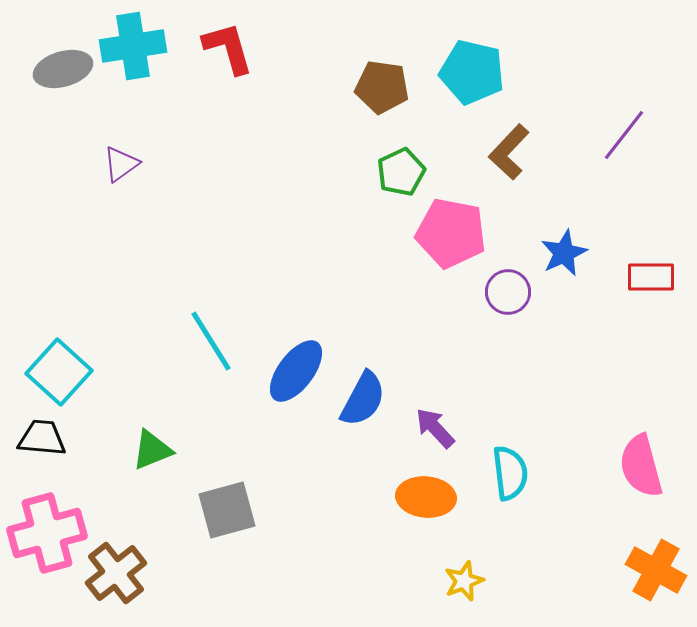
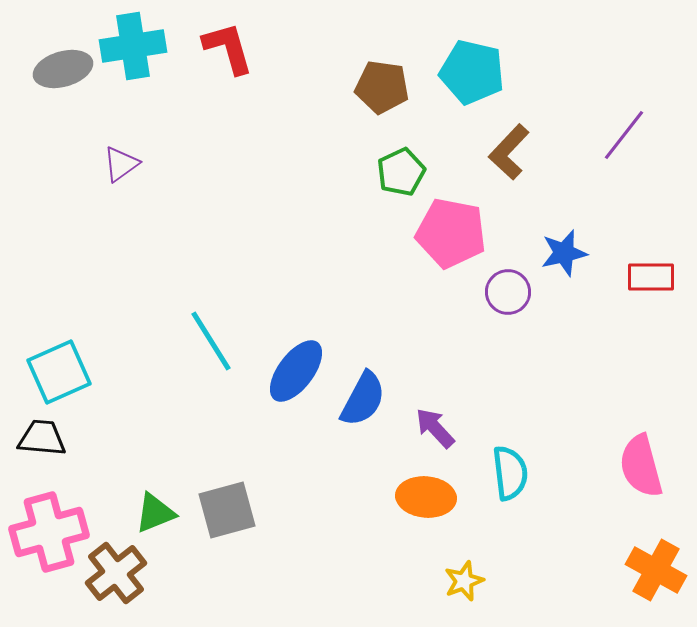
blue star: rotated 12 degrees clockwise
cyan square: rotated 24 degrees clockwise
green triangle: moved 3 px right, 63 px down
pink cross: moved 2 px right, 1 px up
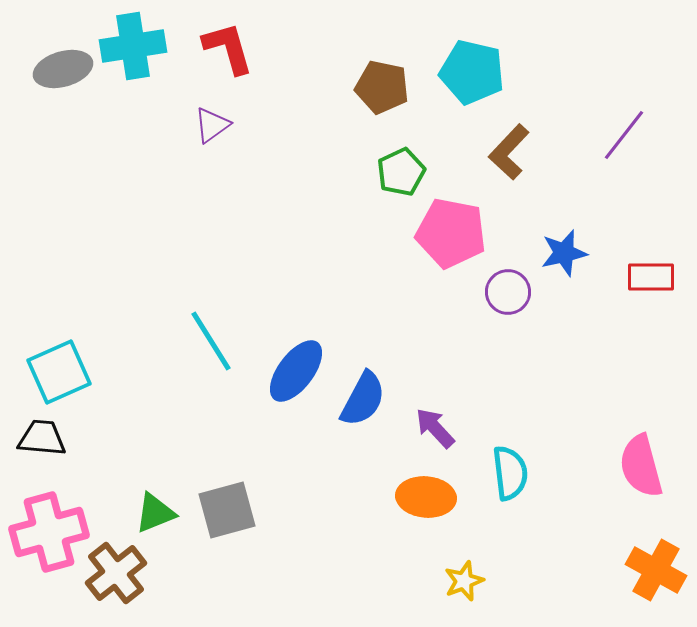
brown pentagon: rotated 4 degrees clockwise
purple triangle: moved 91 px right, 39 px up
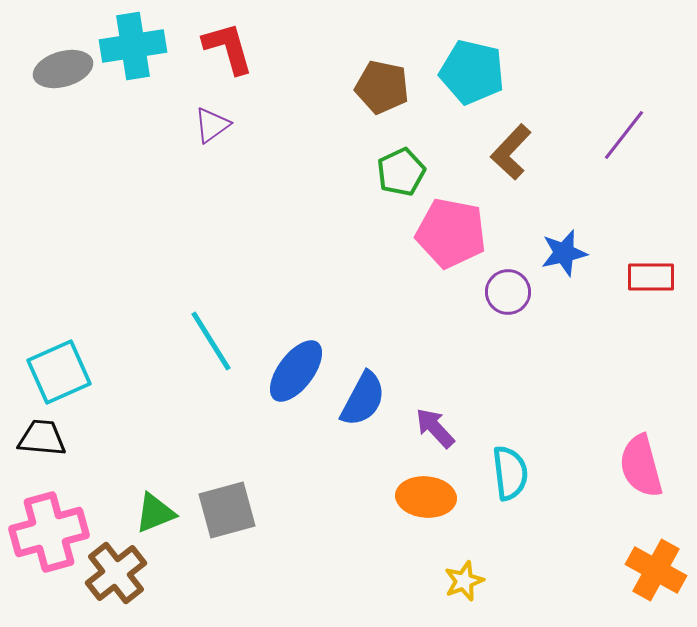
brown L-shape: moved 2 px right
